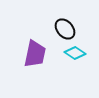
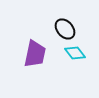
cyan diamond: rotated 20 degrees clockwise
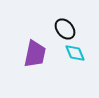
cyan diamond: rotated 15 degrees clockwise
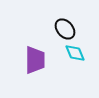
purple trapezoid: moved 6 px down; rotated 12 degrees counterclockwise
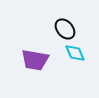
purple trapezoid: rotated 100 degrees clockwise
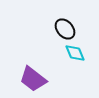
purple trapezoid: moved 2 px left, 19 px down; rotated 28 degrees clockwise
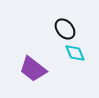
purple trapezoid: moved 10 px up
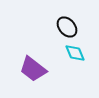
black ellipse: moved 2 px right, 2 px up
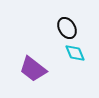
black ellipse: moved 1 px down; rotated 10 degrees clockwise
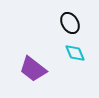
black ellipse: moved 3 px right, 5 px up
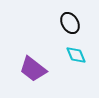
cyan diamond: moved 1 px right, 2 px down
